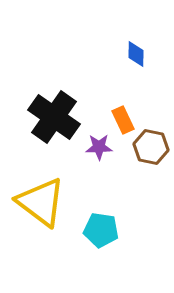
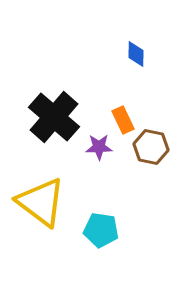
black cross: rotated 6 degrees clockwise
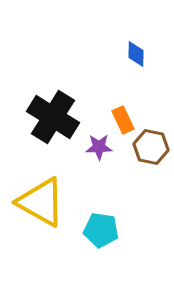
black cross: moved 1 px left; rotated 9 degrees counterclockwise
yellow triangle: rotated 8 degrees counterclockwise
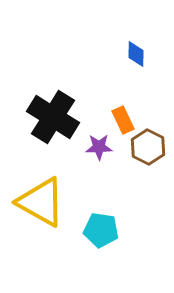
brown hexagon: moved 3 px left; rotated 16 degrees clockwise
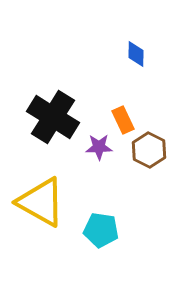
brown hexagon: moved 1 px right, 3 px down
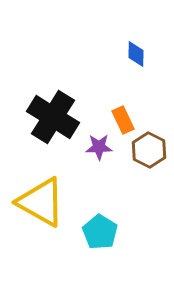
cyan pentagon: moved 1 px left, 2 px down; rotated 24 degrees clockwise
